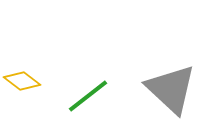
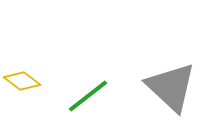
gray triangle: moved 2 px up
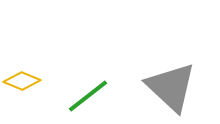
yellow diamond: rotated 15 degrees counterclockwise
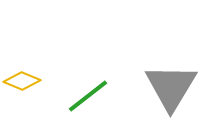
gray triangle: rotated 18 degrees clockwise
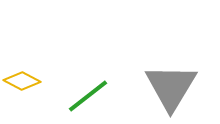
yellow diamond: rotated 6 degrees clockwise
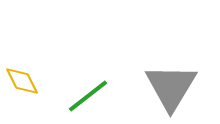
yellow diamond: rotated 36 degrees clockwise
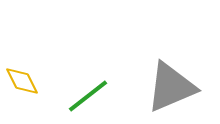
gray triangle: rotated 36 degrees clockwise
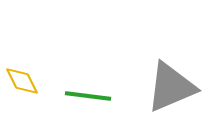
green line: rotated 45 degrees clockwise
